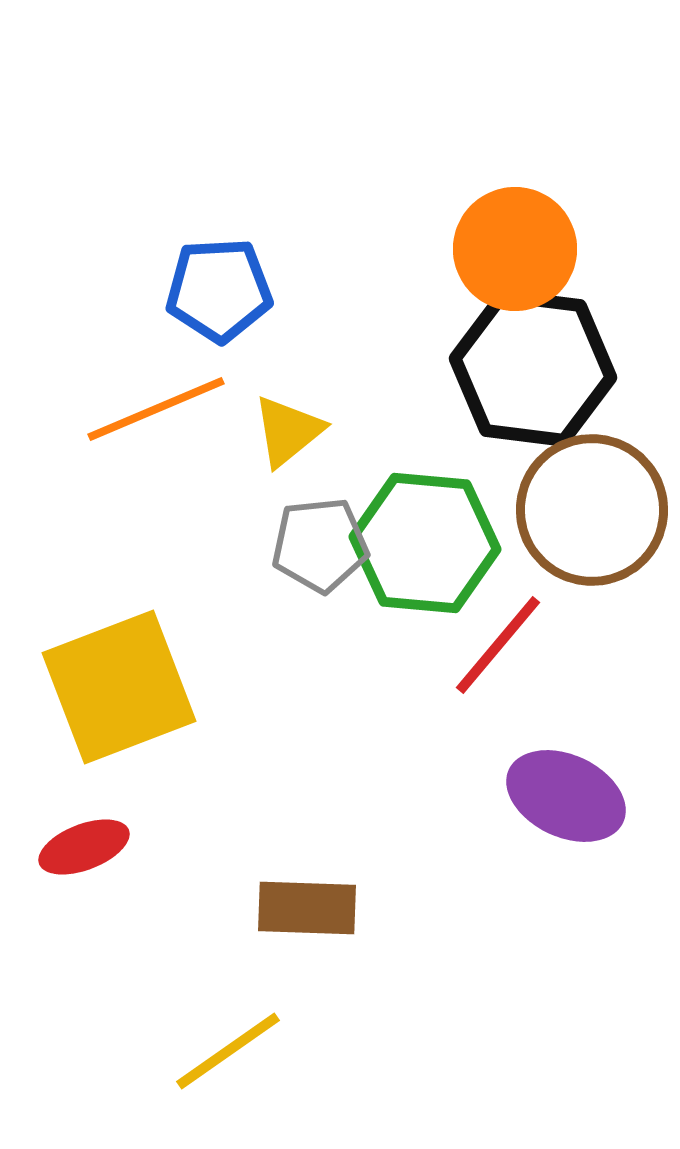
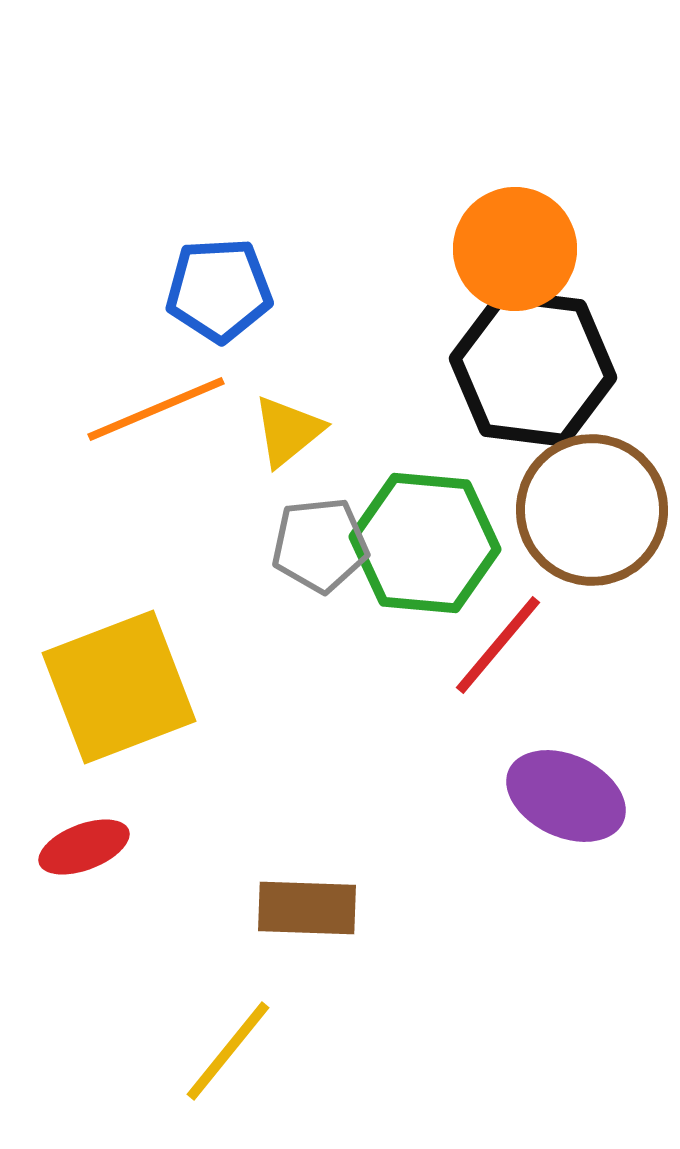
yellow line: rotated 16 degrees counterclockwise
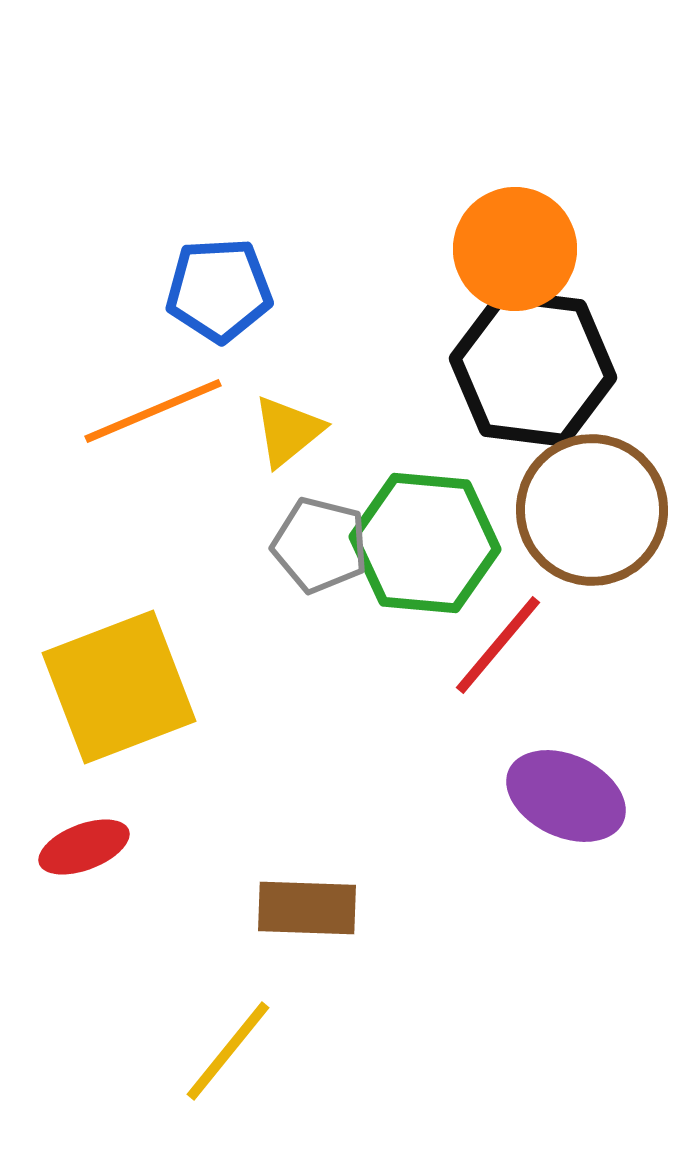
orange line: moved 3 px left, 2 px down
gray pentagon: rotated 20 degrees clockwise
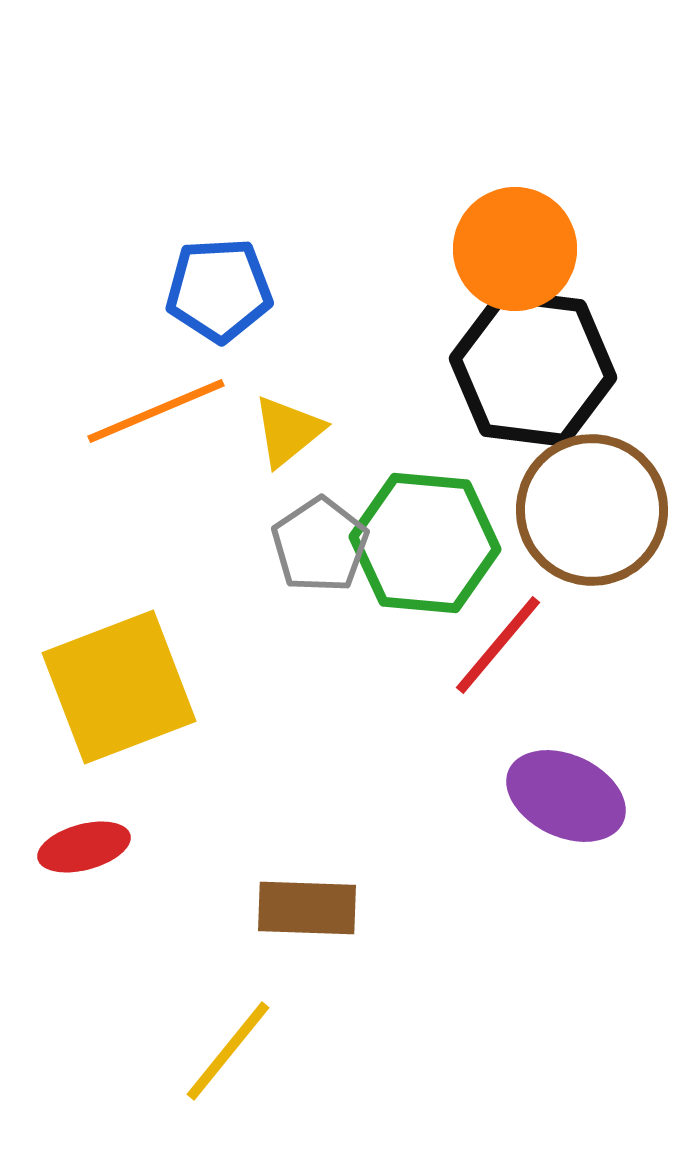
orange line: moved 3 px right
gray pentagon: rotated 24 degrees clockwise
red ellipse: rotated 6 degrees clockwise
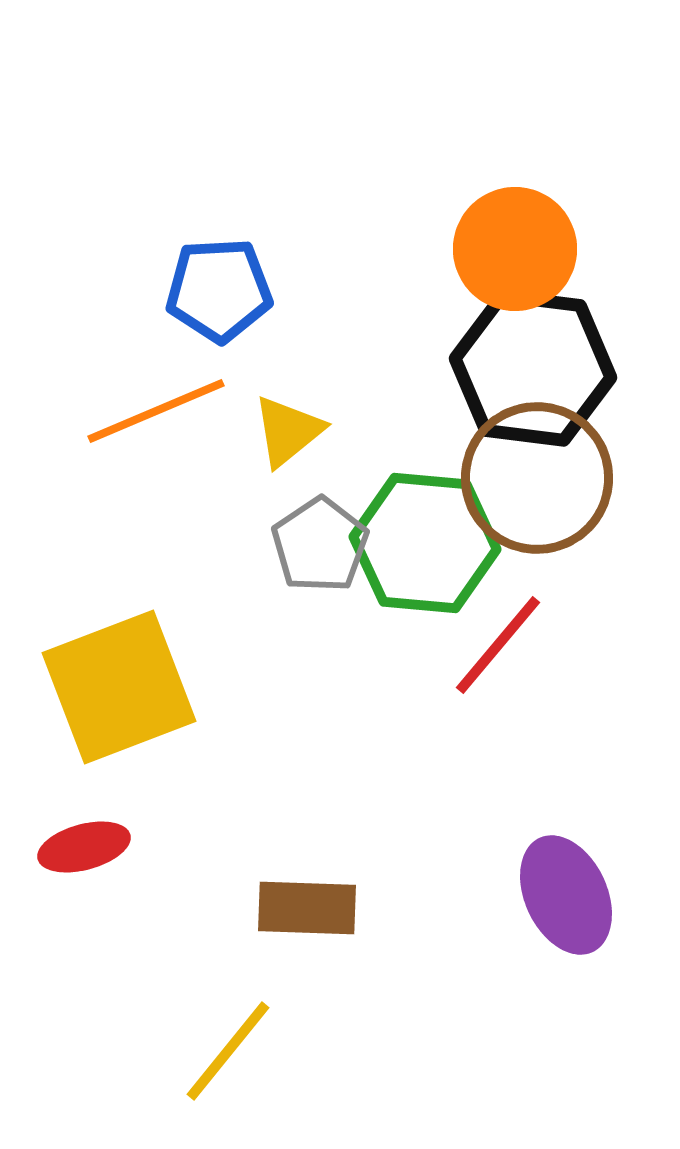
brown circle: moved 55 px left, 32 px up
purple ellipse: moved 99 px down; rotated 40 degrees clockwise
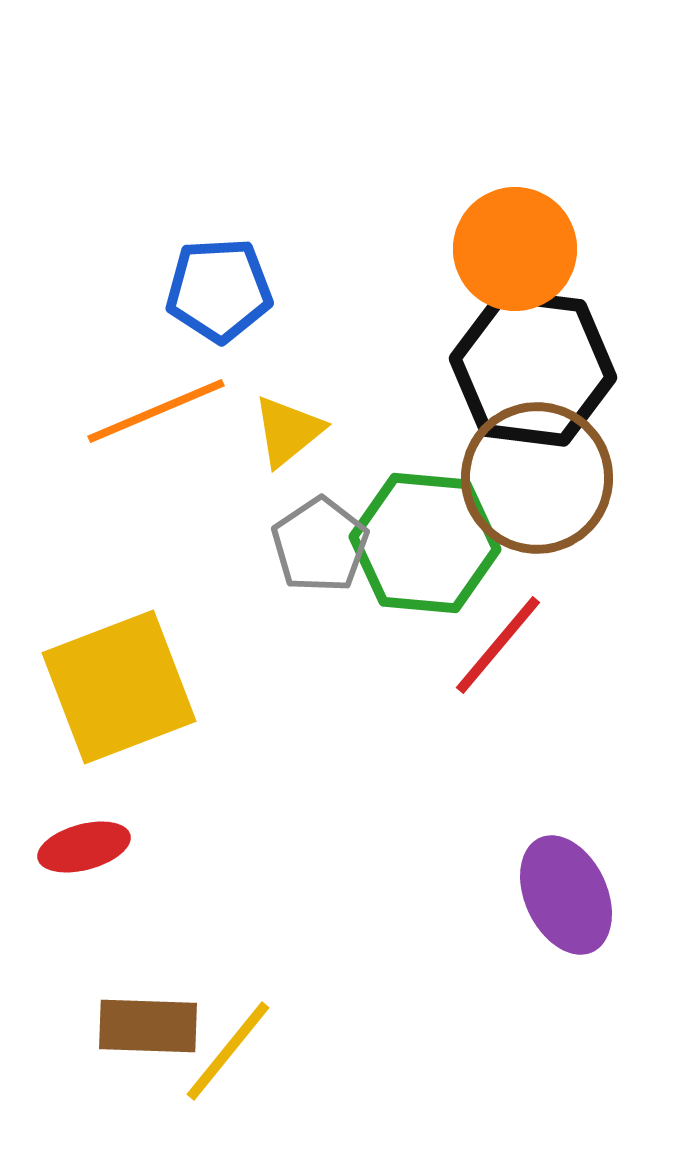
brown rectangle: moved 159 px left, 118 px down
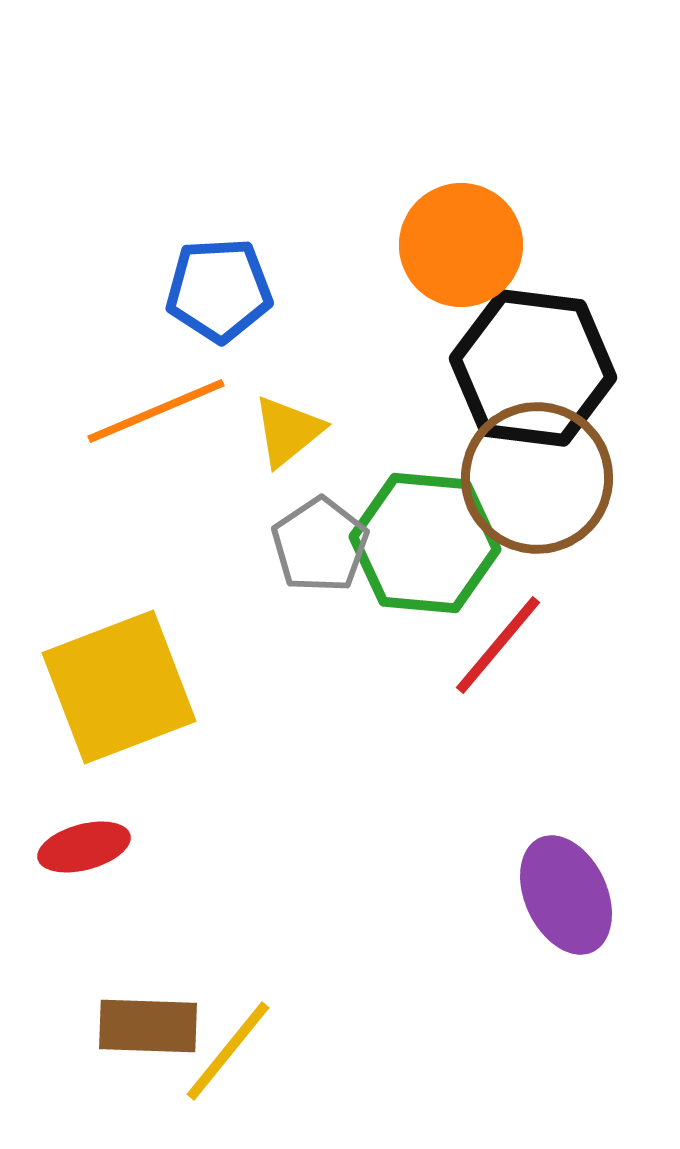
orange circle: moved 54 px left, 4 px up
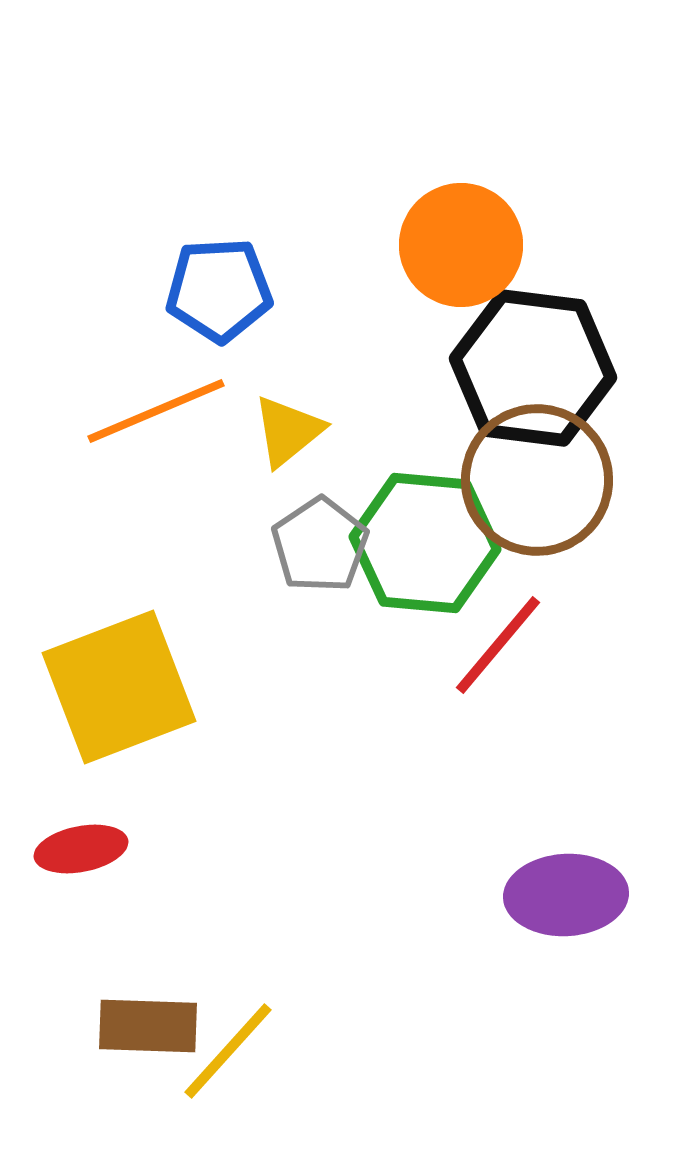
brown circle: moved 2 px down
red ellipse: moved 3 px left, 2 px down; rotated 4 degrees clockwise
purple ellipse: rotated 68 degrees counterclockwise
yellow line: rotated 3 degrees clockwise
